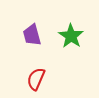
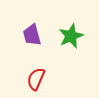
green star: rotated 15 degrees clockwise
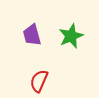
red semicircle: moved 3 px right, 2 px down
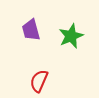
purple trapezoid: moved 1 px left, 5 px up
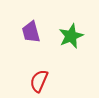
purple trapezoid: moved 2 px down
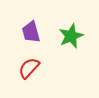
red semicircle: moved 10 px left, 13 px up; rotated 20 degrees clockwise
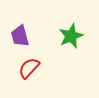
purple trapezoid: moved 11 px left, 4 px down
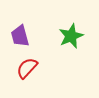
red semicircle: moved 2 px left
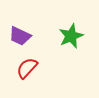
purple trapezoid: rotated 50 degrees counterclockwise
